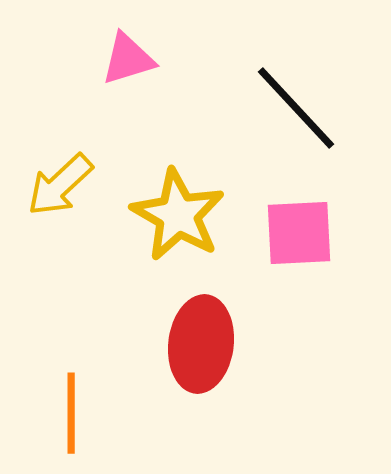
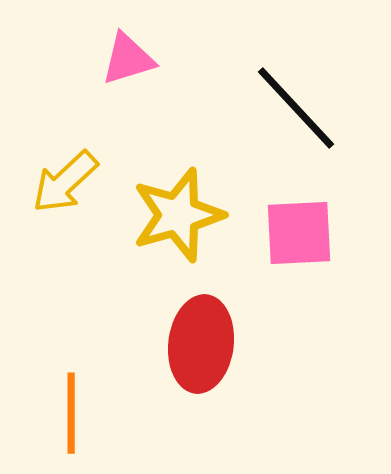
yellow arrow: moved 5 px right, 3 px up
yellow star: rotated 26 degrees clockwise
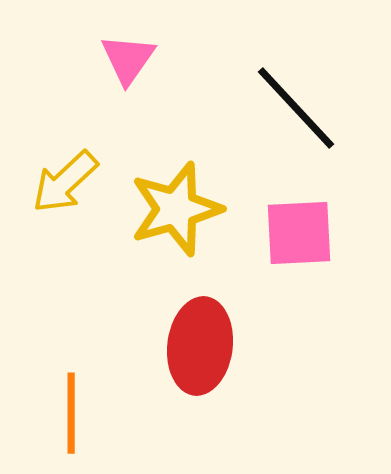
pink triangle: rotated 38 degrees counterclockwise
yellow star: moved 2 px left, 6 px up
red ellipse: moved 1 px left, 2 px down
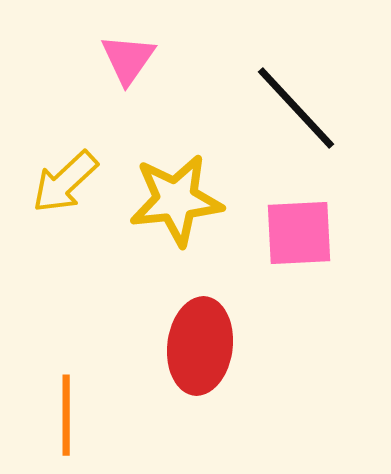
yellow star: moved 9 px up; rotated 10 degrees clockwise
orange line: moved 5 px left, 2 px down
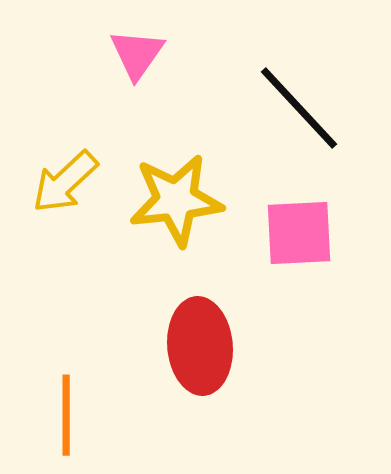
pink triangle: moved 9 px right, 5 px up
black line: moved 3 px right
red ellipse: rotated 12 degrees counterclockwise
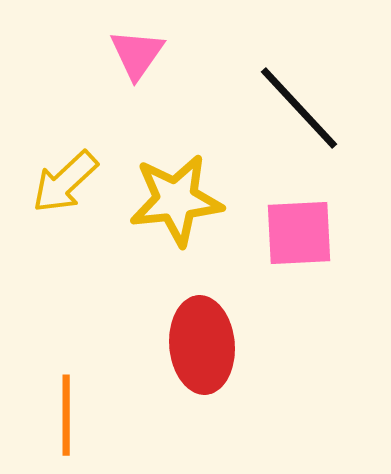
red ellipse: moved 2 px right, 1 px up
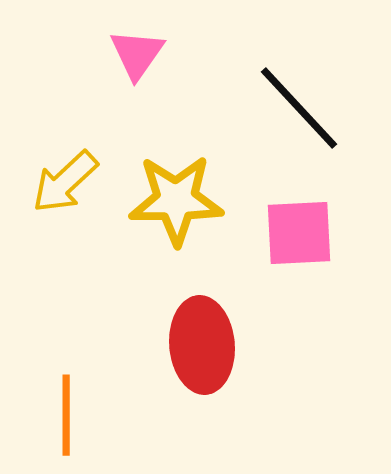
yellow star: rotated 6 degrees clockwise
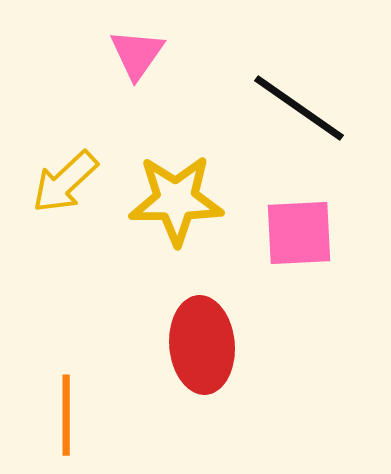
black line: rotated 12 degrees counterclockwise
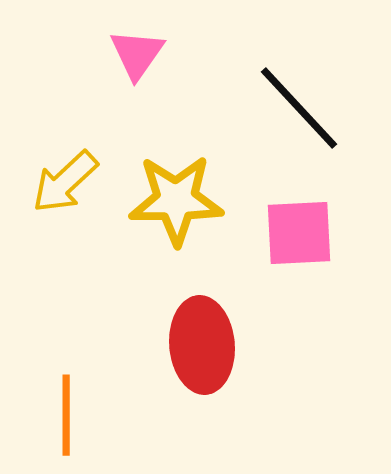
black line: rotated 12 degrees clockwise
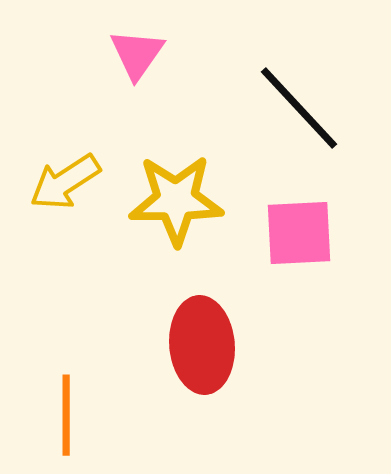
yellow arrow: rotated 10 degrees clockwise
